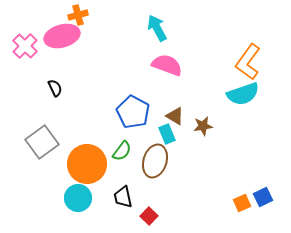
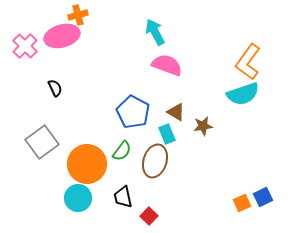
cyan arrow: moved 2 px left, 4 px down
brown triangle: moved 1 px right, 4 px up
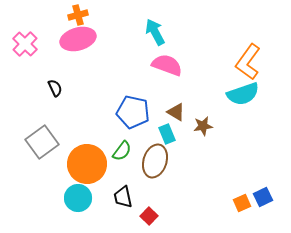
pink ellipse: moved 16 px right, 3 px down
pink cross: moved 2 px up
blue pentagon: rotated 16 degrees counterclockwise
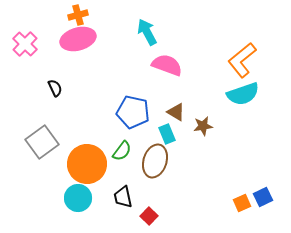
cyan arrow: moved 8 px left
orange L-shape: moved 6 px left, 2 px up; rotated 15 degrees clockwise
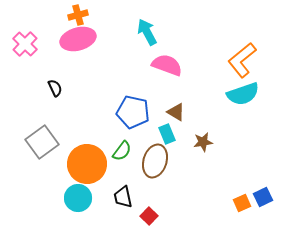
brown star: moved 16 px down
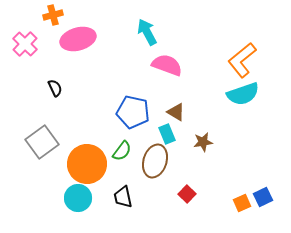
orange cross: moved 25 px left
red square: moved 38 px right, 22 px up
